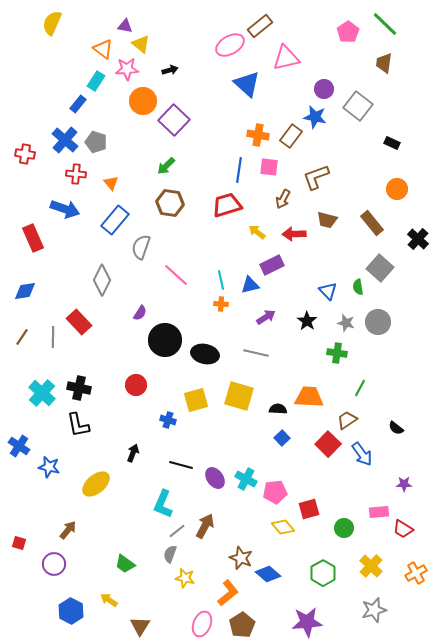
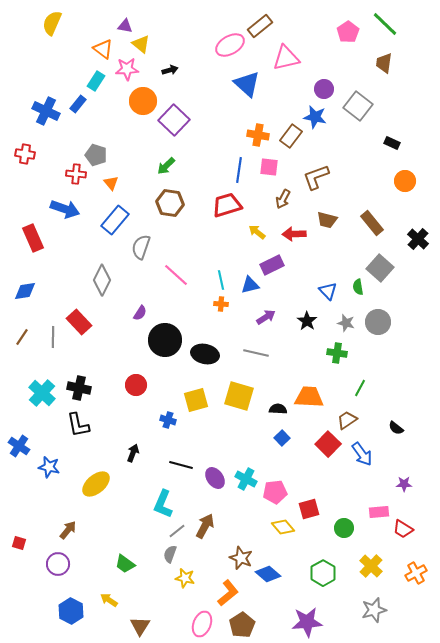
blue cross at (65, 140): moved 19 px left, 29 px up; rotated 16 degrees counterclockwise
gray pentagon at (96, 142): moved 13 px down
orange circle at (397, 189): moved 8 px right, 8 px up
purple circle at (54, 564): moved 4 px right
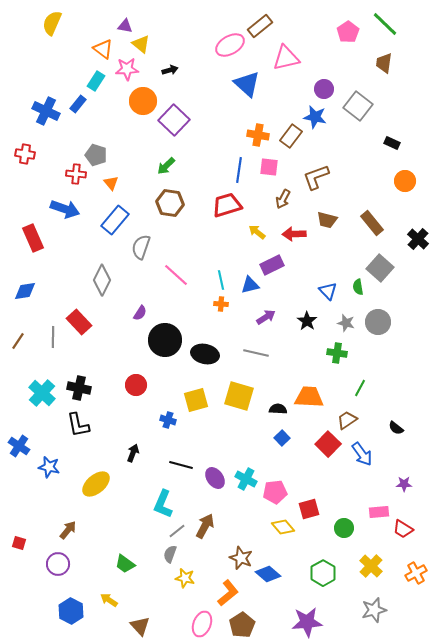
brown line at (22, 337): moved 4 px left, 4 px down
brown triangle at (140, 626): rotated 15 degrees counterclockwise
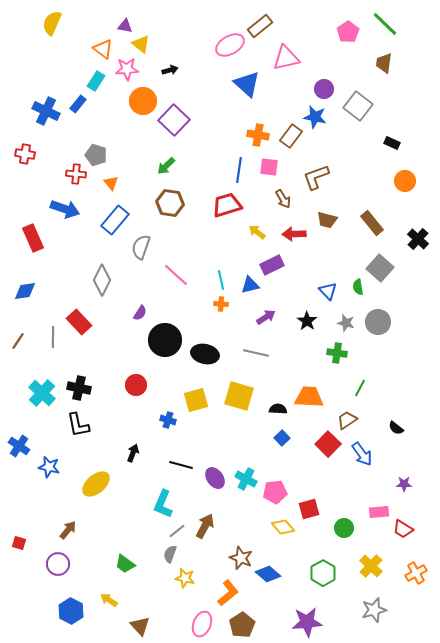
brown arrow at (283, 199): rotated 60 degrees counterclockwise
